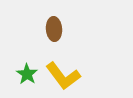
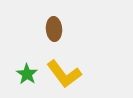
yellow L-shape: moved 1 px right, 2 px up
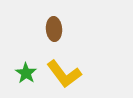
green star: moved 1 px left, 1 px up
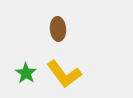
brown ellipse: moved 4 px right
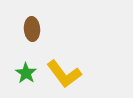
brown ellipse: moved 26 px left
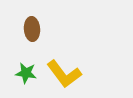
green star: rotated 25 degrees counterclockwise
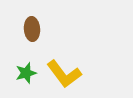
green star: rotated 25 degrees counterclockwise
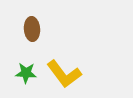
green star: rotated 20 degrees clockwise
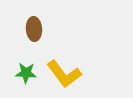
brown ellipse: moved 2 px right
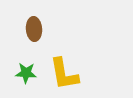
yellow L-shape: rotated 27 degrees clockwise
